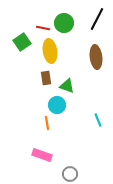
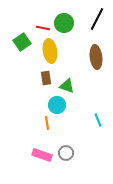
gray circle: moved 4 px left, 21 px up
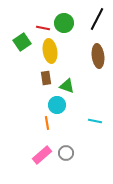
brown ellipse: moved 2 px right, 1 px up
cyan line: moved 3 px left, 1 px down; rotated 56 degrees counterclockwise
pink rectangle: rotated 60 degrees counterclockwise
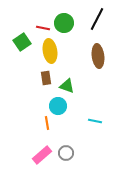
cyan circle: moved 1 px right, 1 px down
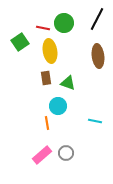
green square: moved 2 px left
green triangle: moved 1 px right, 3 px up
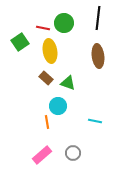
black line: moved 1 px right, 1 px up; rotated 20 degrees counterclockwise
brown rectangle: rotated 40 degrees counterclockwise
orange line: moved 1 px up
gray circle: moved 7 px right
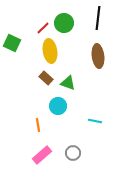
red line: rotated 56 degrees counterclockwise
green square: moved 8 px left, 1 px down; rotated 30 degrees counterclockwise
orange line: moved 9 px left, 3 px down
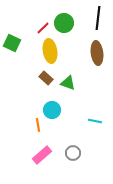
brown ellipse: moved 1 px left, 3 px up
cyan circle: moved 6 px left, 4 px down
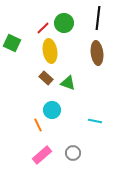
orange line: rotated 16 degrees counterclockwise
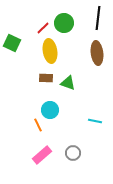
brown rectangle: rotated 40 degrees counterclockwise
cyan circle: moved 2 px left
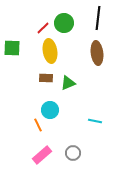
green square: moved 5 px down; rotated 24 degrees counterclockwise
green triangle: rotated 42 degrees counterclockwise
